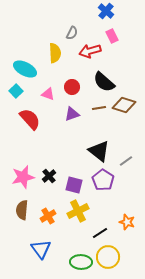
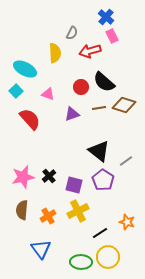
blue cross: moved 6 px down
red circle: moved 9 px right
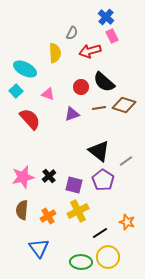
blue triangle: moved 2 px left, 1 px up
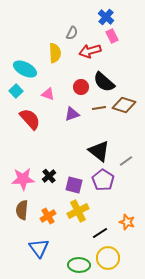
pink star: moved 2 px down; rotated 10 degrees clockwise
yellow circle: moved 1 px down
green ellipse: moved 2 px left, 3 px down
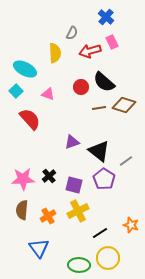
pink rectangle: moved 6 px down
purple triangle: moved 28 px down
purple pentagon: moved 1 px right, 1 px up
orange star: moved 4 px right, 3 px down
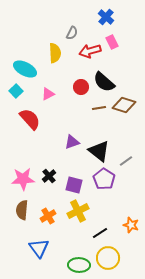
pink triangle: rotated 48 degrees counterclockwise
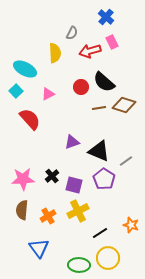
black triangle: rotated 15 degrees counterclockwise
black cross: moved 3 px right
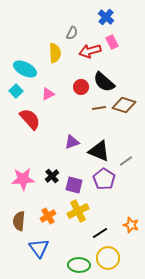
brown semicircle: moved 3 px left, 11 px down
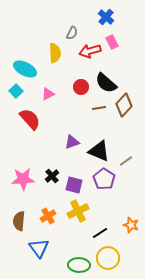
black semicircle: moved 2 px right, 1 px down
brown diamond: rotated 65 degrees counterclockwise
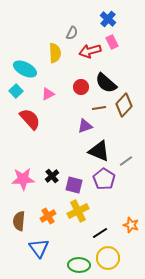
blue cross: moved 2 px right, 2 px down
purple triangle: moved 13 px right, 16 px up
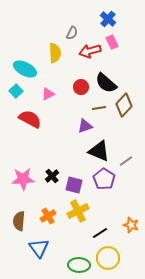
red semicircle: rotated 20 degrees counterclockwise
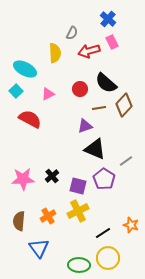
red arrow: moved 1 px left
red circle: moved 1 px left, 2 px down
black triangle: moved 4 px left, 2 px up
purple square: moved 4 px right, 1 px down
black line: moved 3 px right
